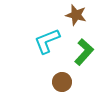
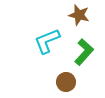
brown star: moved 3 px right
brown circle: moved 4 px right
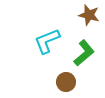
brown star: moved 10 px right
green L-shape: moved 1 px down; rotated 8 degrees clockwise
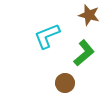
cyan L-shape: moved 5 px up
brown circle: moved 1 px left, 1 px down
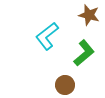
cyan L-shape: rotated 16 degrees counterclockwise
brown circle: moved 2 px down
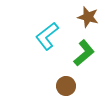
brown star: moved 1 px left, 2 px down
brown circle: moved 1 px right, 1 px down
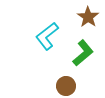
brown star: rotated 20 degrees clockwise
green L-shape: moved 1 px left
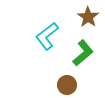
brown circle: moved 1 px right, 1 px up
